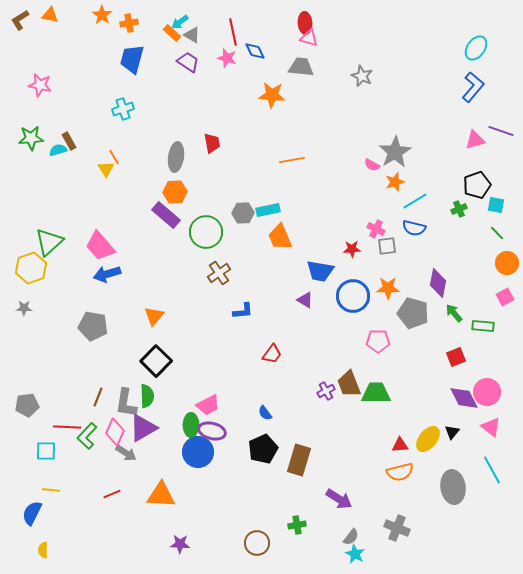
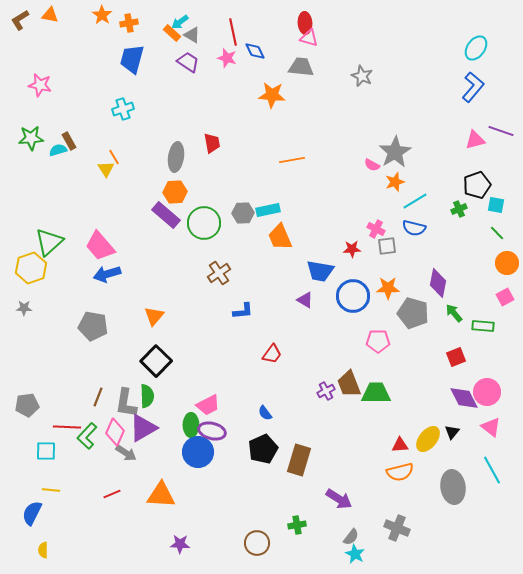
green circle at (206, 232): moved 2 px left, 9 px up
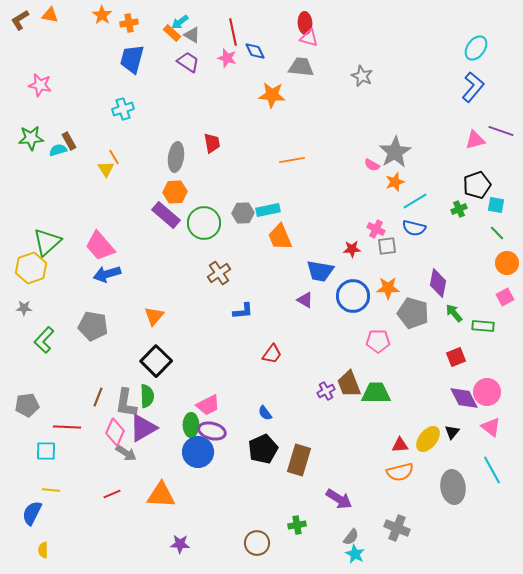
green triangle at (49, 242): moved 2 px left
green L-shape at (87, 436): moved 43 px left, 96 px up
